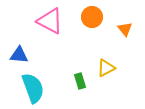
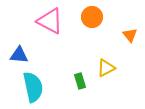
orange triangle: moved 5 px right, 6 px down
cyan semicircle: moved 1 px up; rotated 8 degrees clockwise
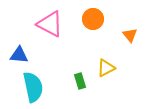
orange circle: moved 1 px right, 2 px down
pink triangle: moved 3 px down
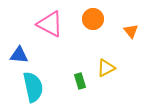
orange triangle: moved 1 px right, 4 px up
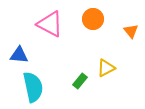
green rectangle: rotated 56 degrees clockwise
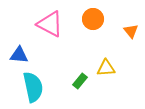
yellow triangle: rotated 24 degrees clockwise
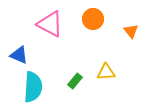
blue triangle: rotated 18 degrees clockwise
yellow triangle: moved 4 px down
green rectangle: moved 5 px left
cyan semicircle: rotated 16 degrees clockwise
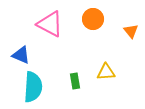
blue triangle: moved 2 px right
green rectangle: rotated 49 degrees counterclockwise
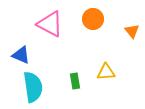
orange triangle: moved 1 px right
cyan semicircle: rotated 12 degrees counterclockwise
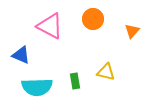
pink triangle: moved 2 px down
orange triangle: rotated 21 degrees clockwise
yellow triangle: rotated 18 degrees clockwise
cyan semicircle: moved 4 px right; rotated 96 degrees clockwise
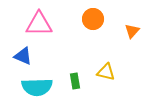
pink triangle: moved 11 px left, 2 px up; rotated 28 degrees counterclockwise
blue triangle: moved 2 px right, 1 px down
